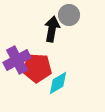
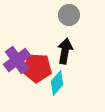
black arrow: moved 13 px right, 22 px down
purple cross: rotated 8 degrees counterclockwise
cyan diamond: moved 1 px left; rotated 20 degrees counterclockwise
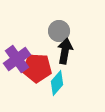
gray circle: moved 10 px left, 16 px down
purple cross: moved 1 px up
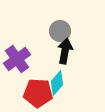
gray circle: moved 1 px right
red pentagon: moved 1 px right, 25 px down
